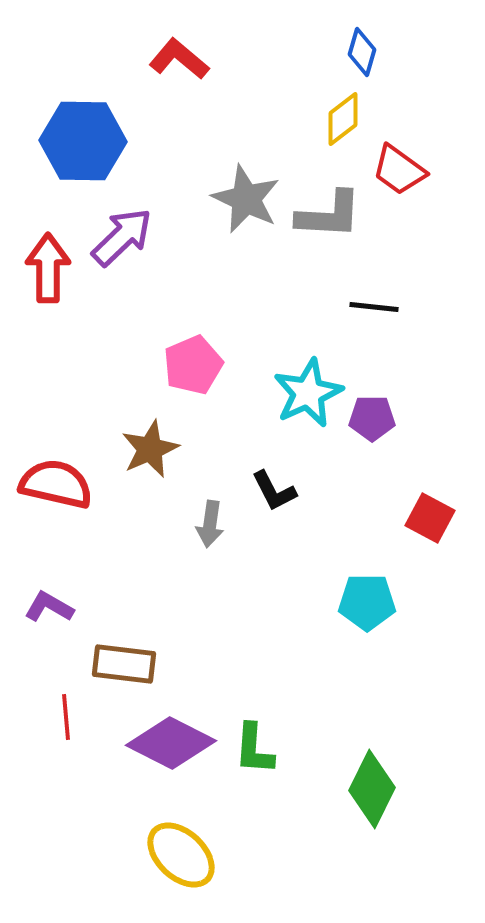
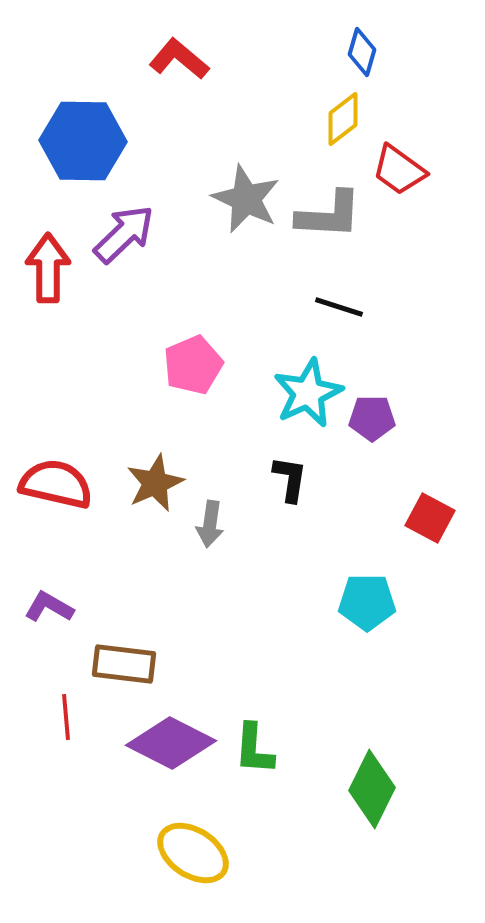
purple arrow: moved 2 px right, 3 px up
black line: moved 35 px left; rotated 12 degrees clockwise
brown star: moved 5 px right, 34 px down
black L-shape: moved 16 px right, 12 px up; rotated 144 degrees counterclockwise
yellow ellipse: moved 12 px right, 2 px up; rotated 10 degrees counterclockwise
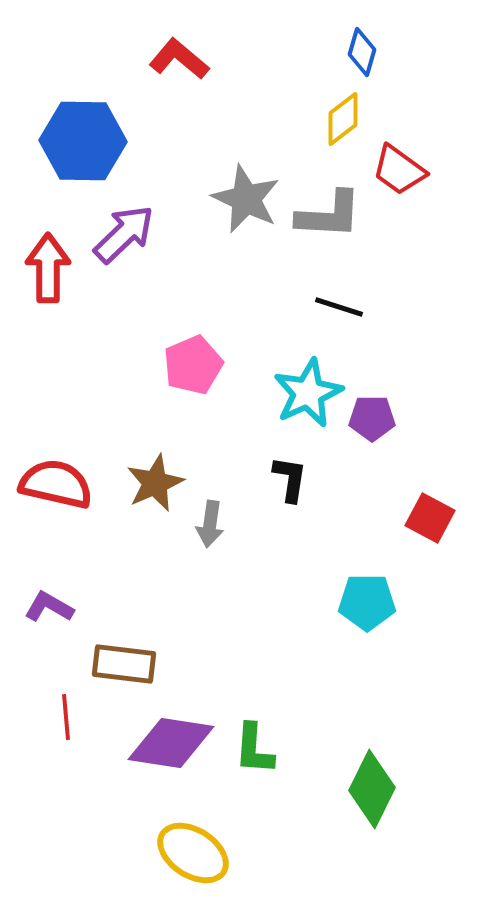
purple diamond: rotated 18 degrees counterclockwise
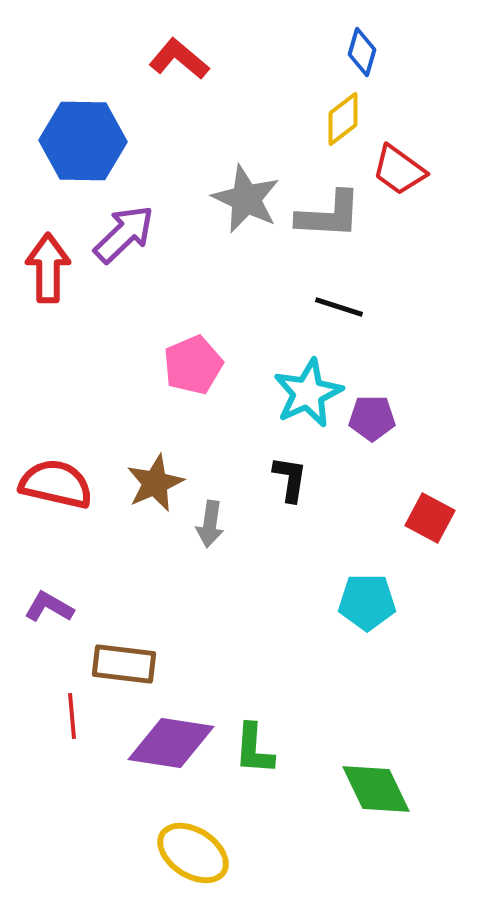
red line: moved 6 px right, 1 px up
green diamond: moved 4 px right; rotated 52 degrees counterclockwise
